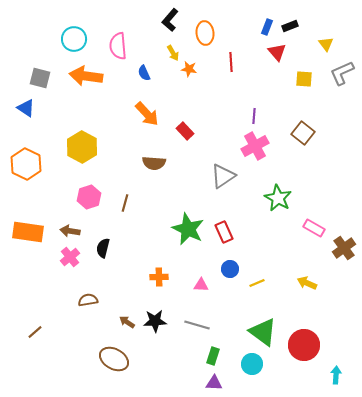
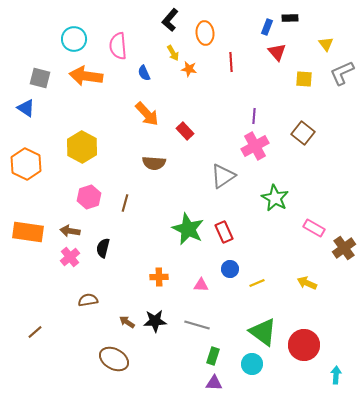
black rectangle at (290, 26): moved 8 px up; rotated 21 degrees clockwise
green star at (278, 198): moved 3 px left
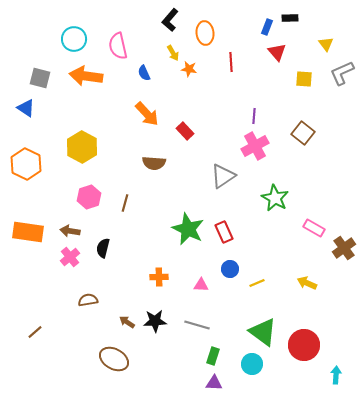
pink semicircle at (118, 46): rotated 8 degrees counterclockwise
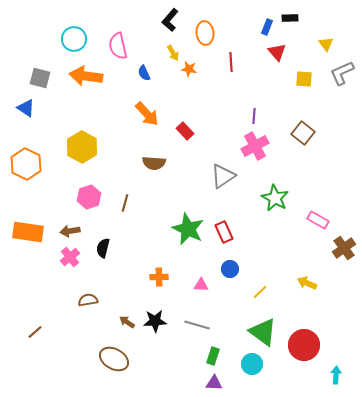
pink rectangle at (314, 228): moved 4 px right, 8 px up
brown arrow at (70, 231): rotated 18 degrees counterclockwise
yellow line at (257, 283): moved 3 px right, 9 px down; rotated 21 degrees counterclockwise
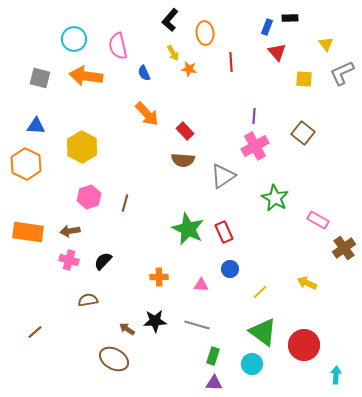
blue triangle at (26, 108): moved 10 px right, 18 px down; rotated 30 degrees counterclockwise
brown semicircle at (154, 163): moved 29 px right, 3 px up
black semicircle at (103, 248): moved 13 px down; rotated 30 degrees clockwise
pink cross at (70, 257): moved 1 px left, 3 px down; rotated 36 degrees counterclockwise
brown arrow at (127, 322): moved 7 px down
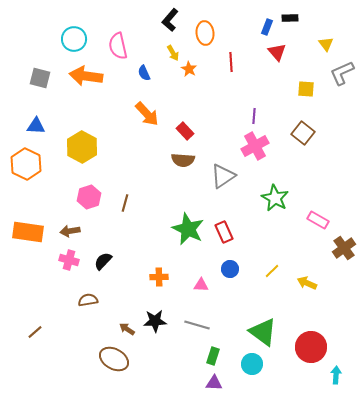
orange star at (189, 69): rotated 21 degrees clockwise
yellow square at (304, 79): moved 2 px right, 10 px down
yellow line at (260, 292): moved 12 px right, 21 px up
red circle at (304, 345): moved 7 px right, 2 px down
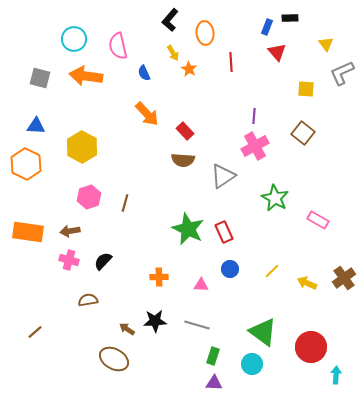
brown cross at (344, 248): moved 30 px down
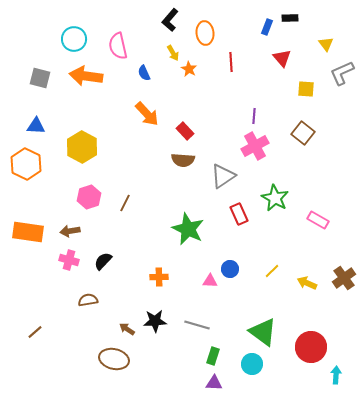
red triangle at (277, 52): moved 5 px right, 6 px down
brown line at (125, 203): rotated 12 degrees clockwise
red rectangle at (224, 232): moved 15 px right, 18 px up
pink triangle at (201, 285): moved 9 px right, 4 px up
brown ellipse at (114, 359): rotated 16 degrees counterclockwise
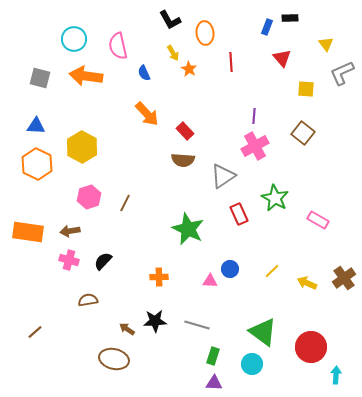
black L-shape at (170, 20): rotated 70 degrees counterclockwise
orange hexagon at (26, 164): moved 11 px right
